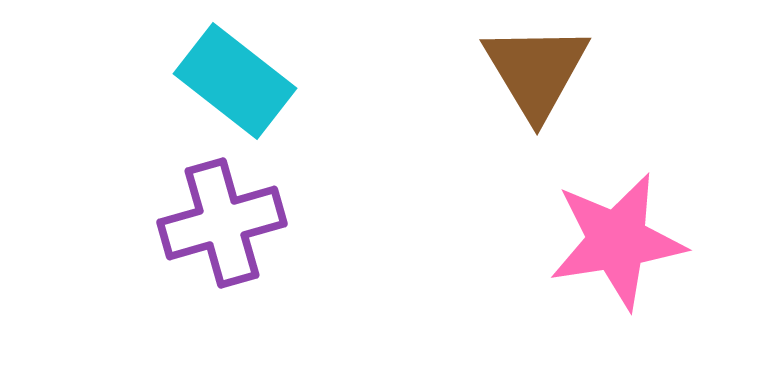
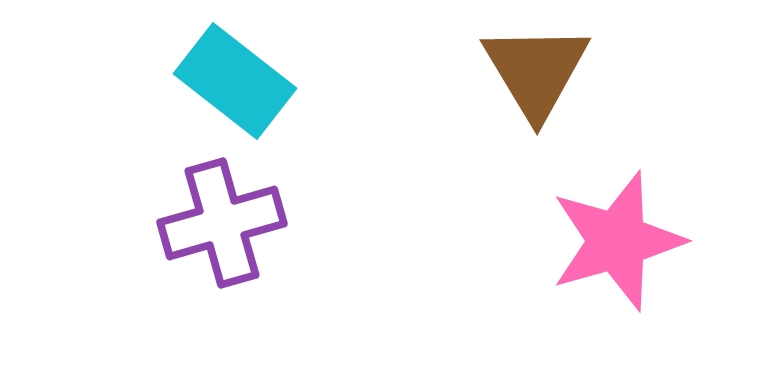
pink star: rotated 7 degrees counterclockwise
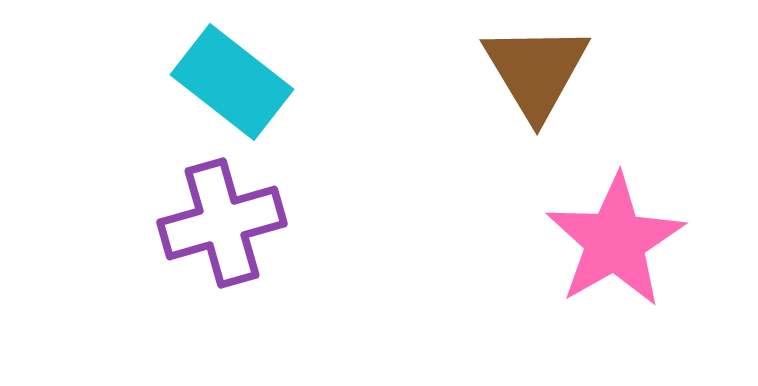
cyan rectangle: moved 3 px left, 1 px down
pink star: moved 2 px left; rotated 14 degrees counterclockwise
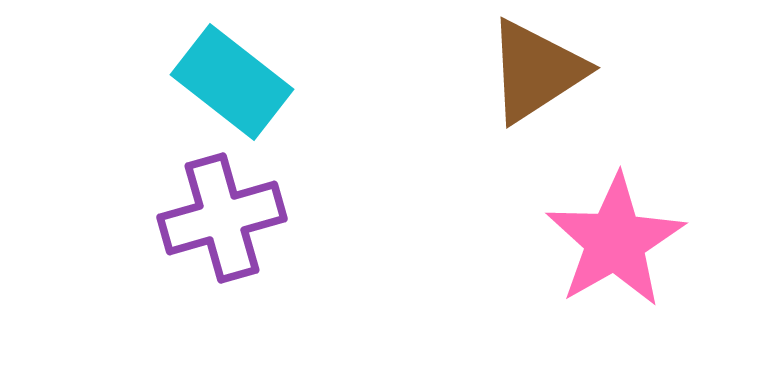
brown triangle: rotated 28 degrees clockwise
purple cross: moved 5 px up
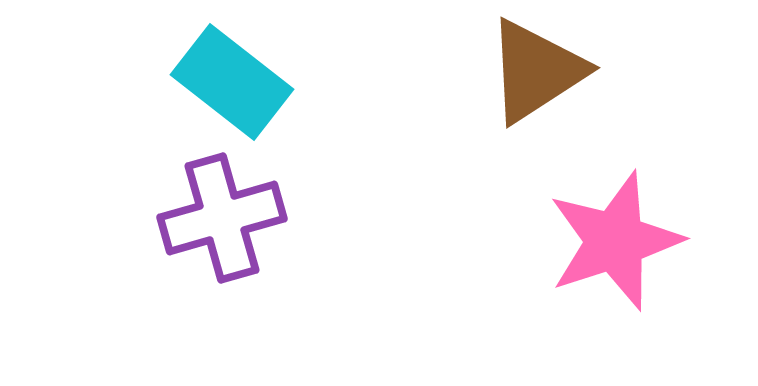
pink star: rotated 12 degrees clockwise
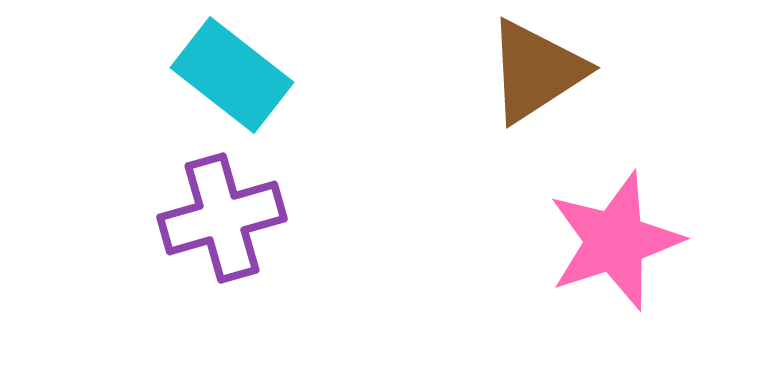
cyan rectangle: moved 7 px up
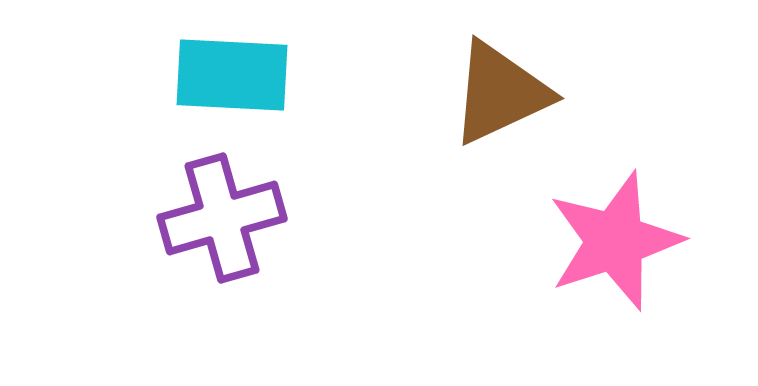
brown triangle: moved 36 px left, 22 px down; rotated 8 degrees clockwise
cyan rectangle: rotated 35 degrees counterclockwise
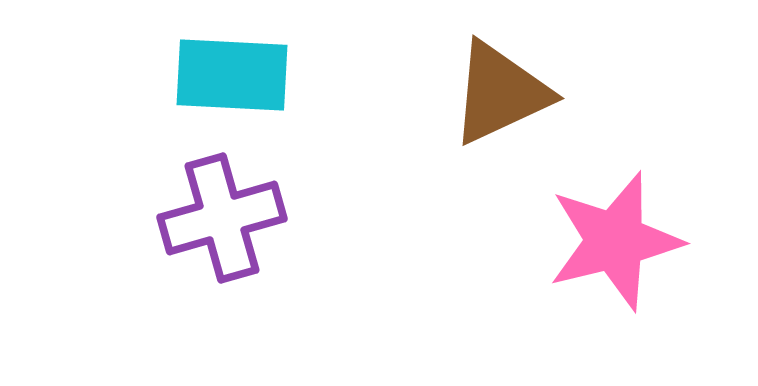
pink star: rotated 4 degrees clockwise
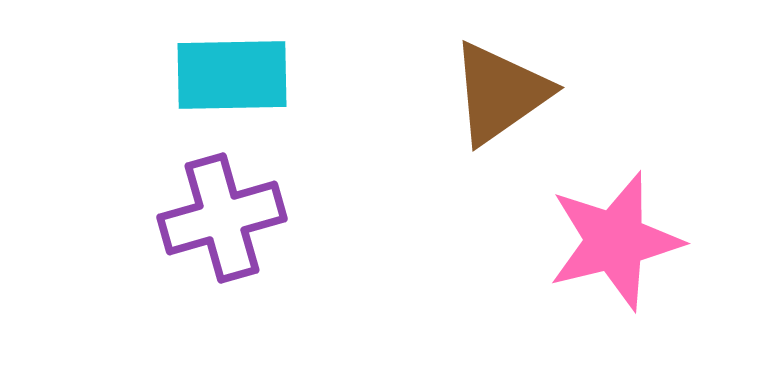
cyan rectangle: rotated 4 degrees counterclockwise
brown triangle: rotated 10 degrees counterclockwise
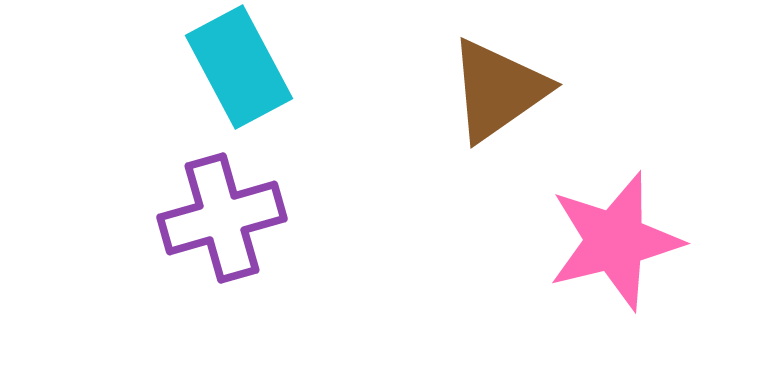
cyan rectangle: moved 7 px right, 8 px up; rotated 63 degrees clockwise
brown triangle: moved 2 px left, 3 px up
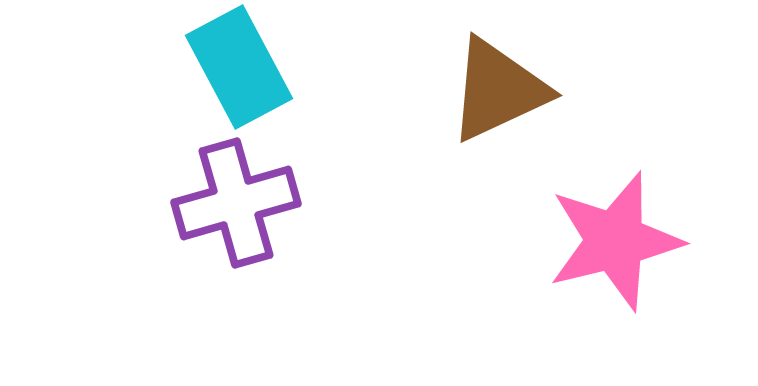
brown triangle: rotated 10 degrees clockwise
purple cross: moved 14 px right, 15 px up
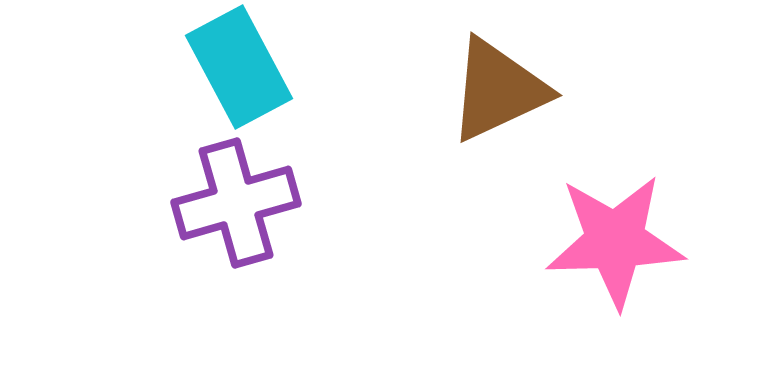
pink star: rotated 12 degrees clockwise
